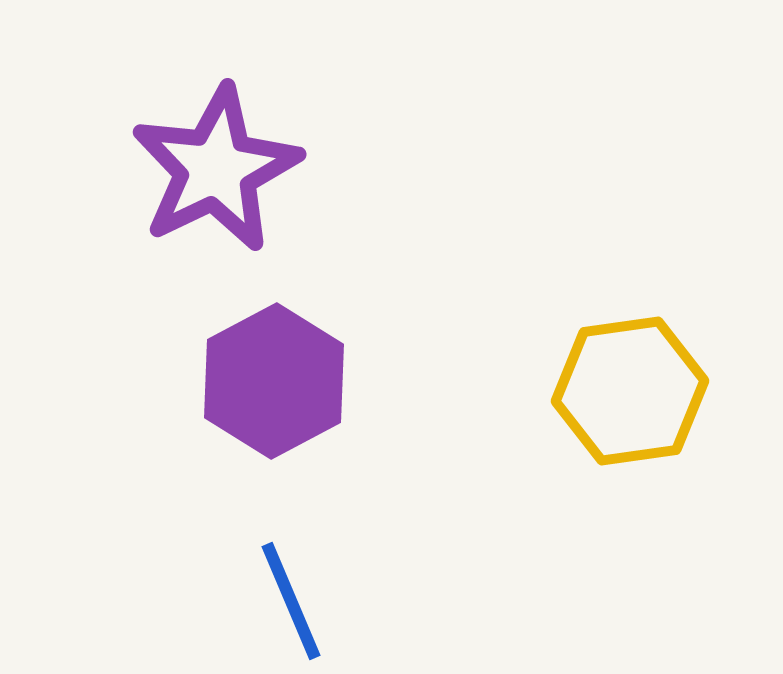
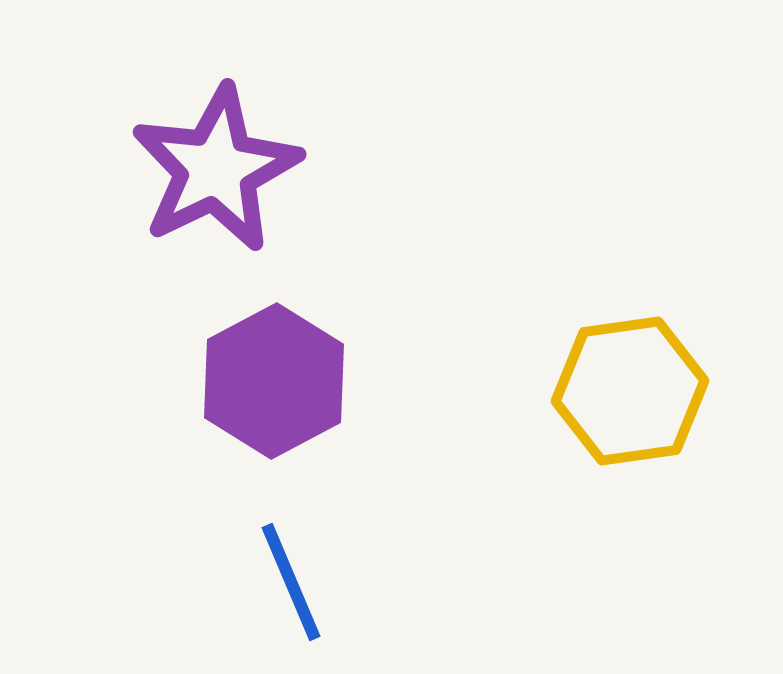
blue line: moved 19 px up
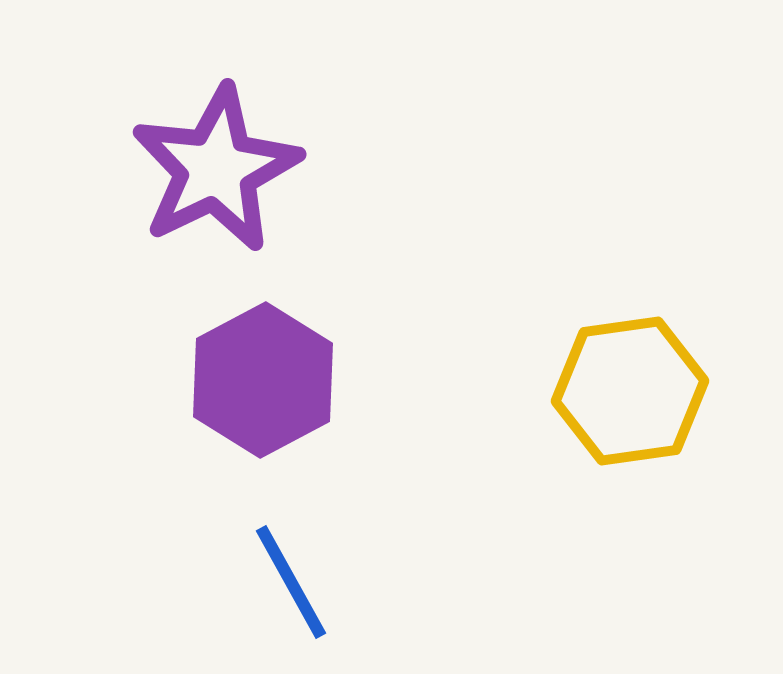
purple hexagon: moved 11 px left, 1 px up
blue line: rotated 6 degrees counterclockwise
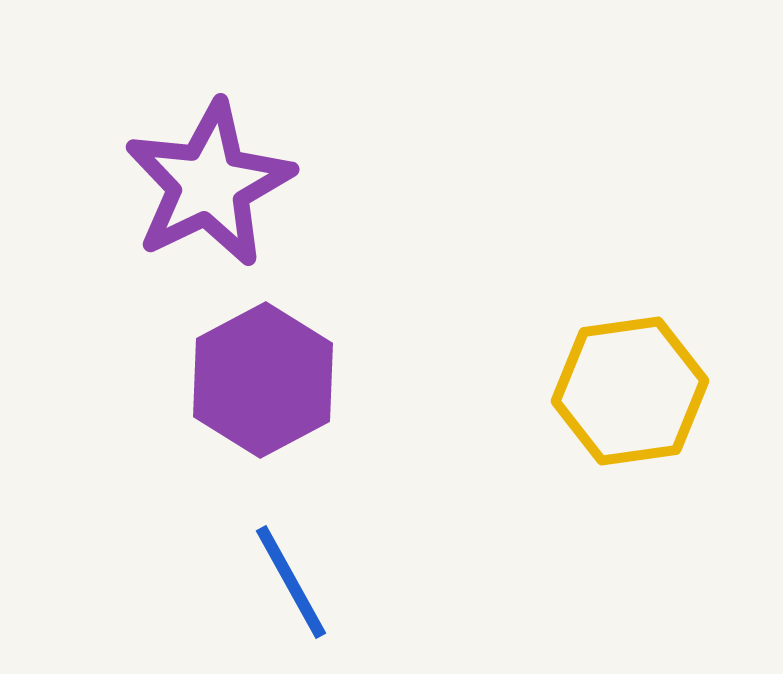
purple star: moved 7 px left, 15 px down
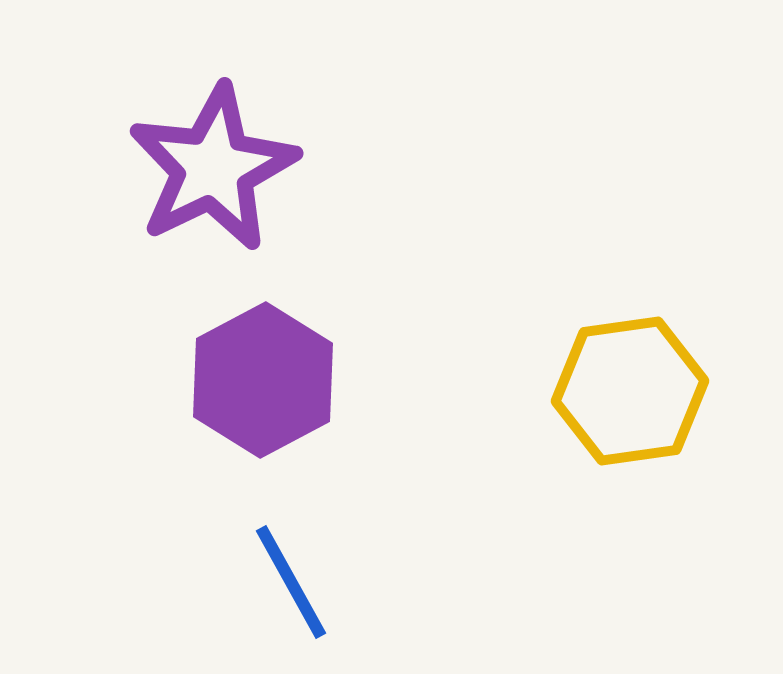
purple star: moved 4 px right, 16 px up
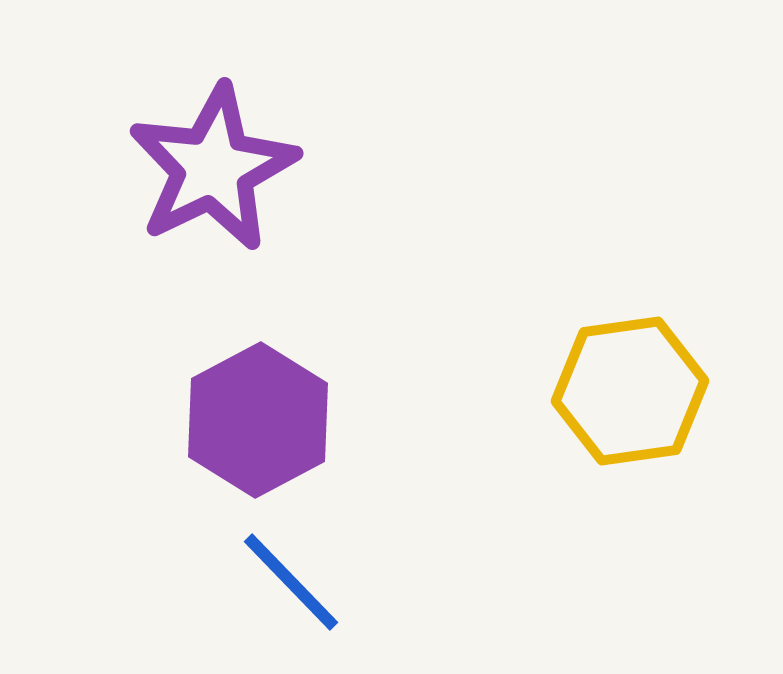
purple hexagon: moved 5 px left, 40 px down
blue line: rotated 15 degrees counterclockwise
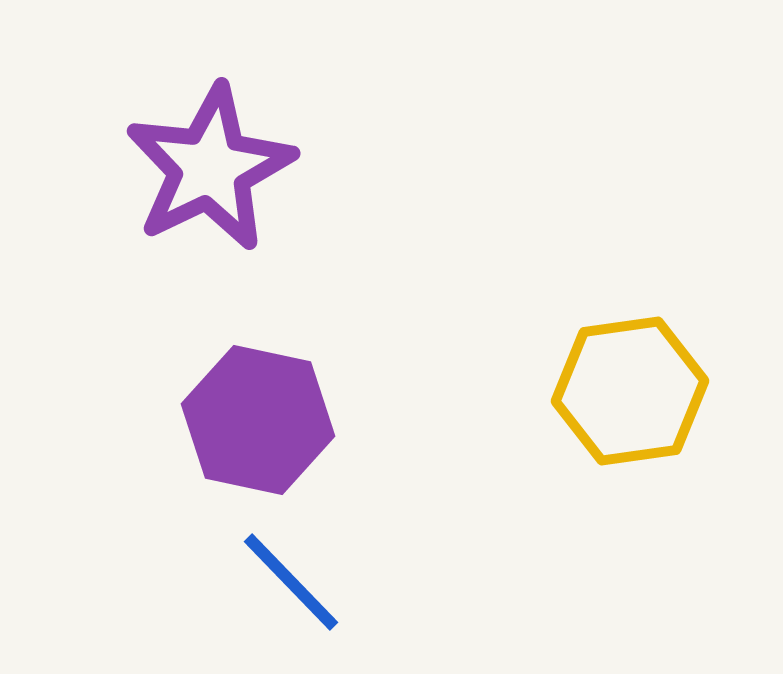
purple star: moved 3 px left
purple hexagon: rotated 20 degrees counterclockwise
